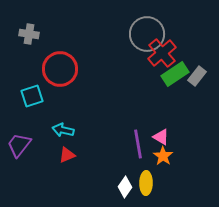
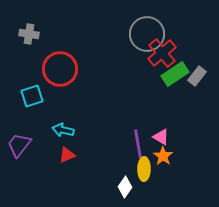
yellow ellipse: moved 2 px left, 14 px up
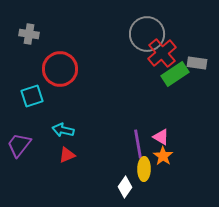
gray rectangle: moved 13 px up; rotated 60 degrees clockwise
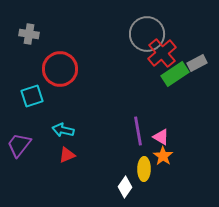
gray rectangle: rotated 36 degrees counterclockwise
purple line: moved 13 px up
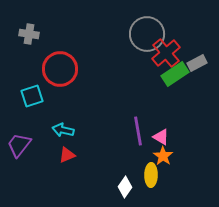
red cross: moved 4 px right
yellow ellipse: moved 7 px right, 6 px down
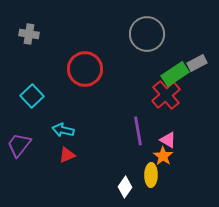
red cross: moved 42 px down
red circle: moved 25 px right
cyan square: rotated 25 degrees counterclockwise
pink triangle: moved 7 px right, 3 px down
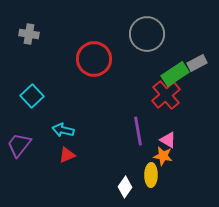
red circle: moved 9 px right, 10 px up
orange star: rotated 24 degrees counterclockwise
